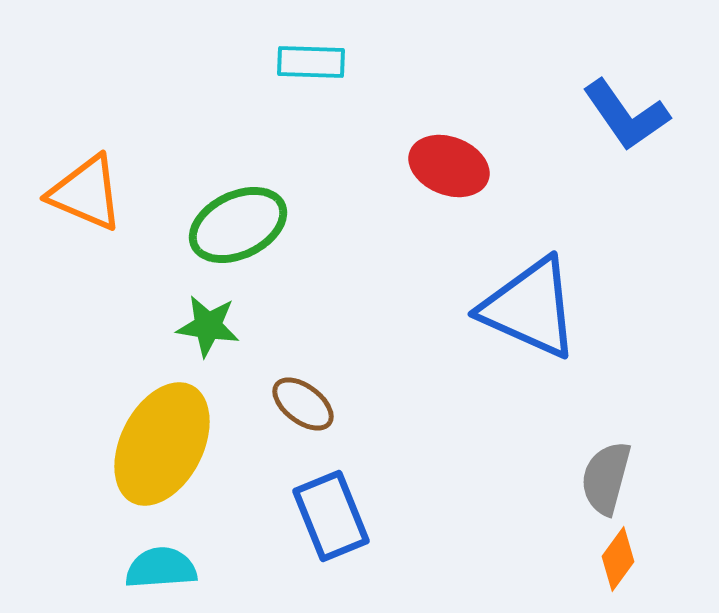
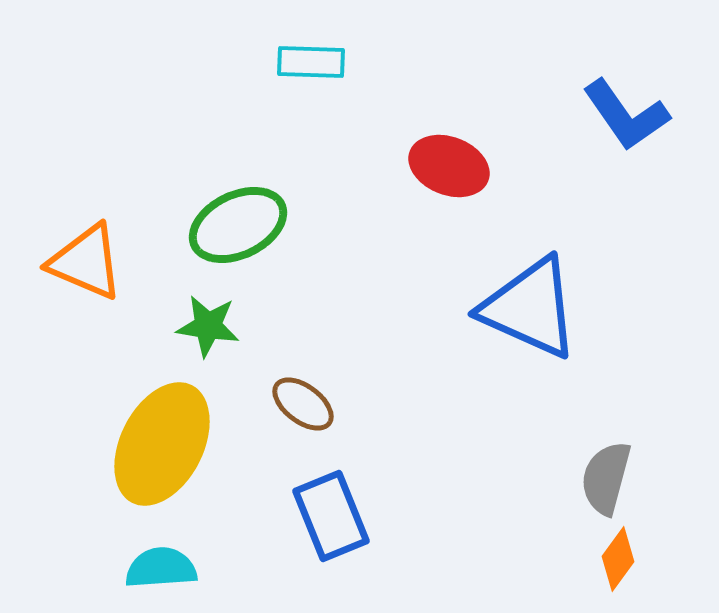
orange triangle: moved 69 px down
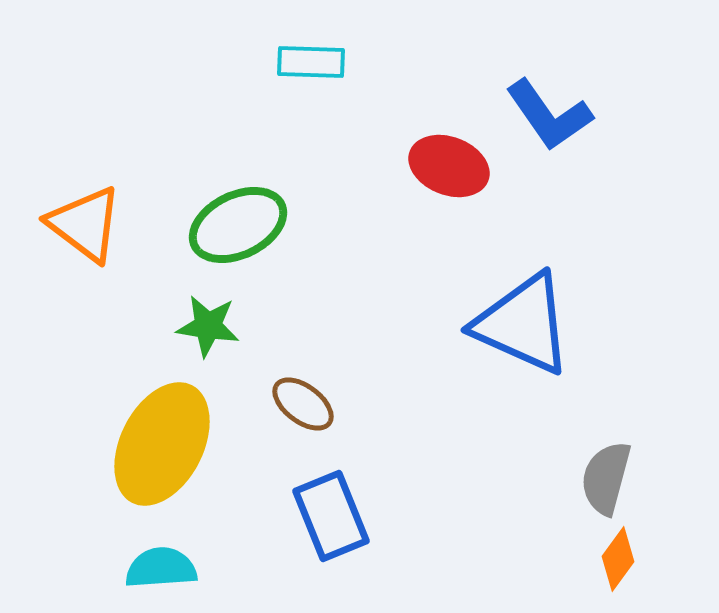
blue L-shape: moved 77 px left
orange triangle: moved 1 px left, 38 px up; rotated 14 degrees clockwise
blue triangle: moved 7 px left, 16 px down
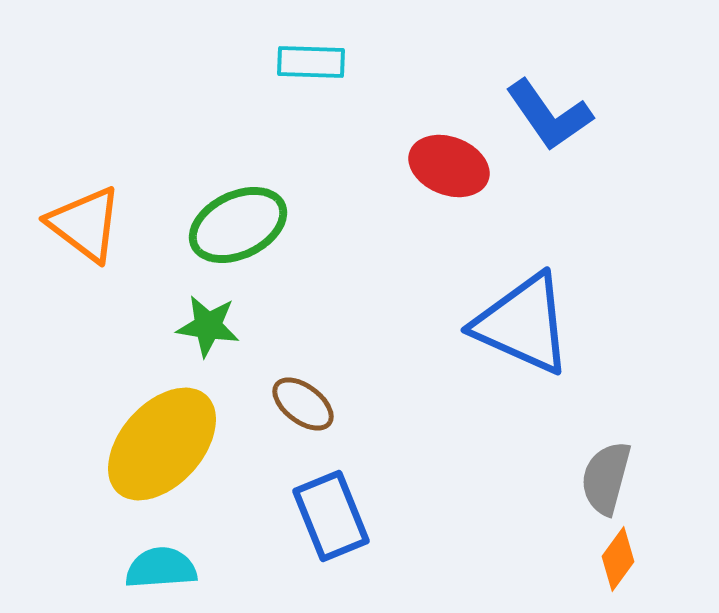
yellow ellipse: rotated 15 degrees clockwise
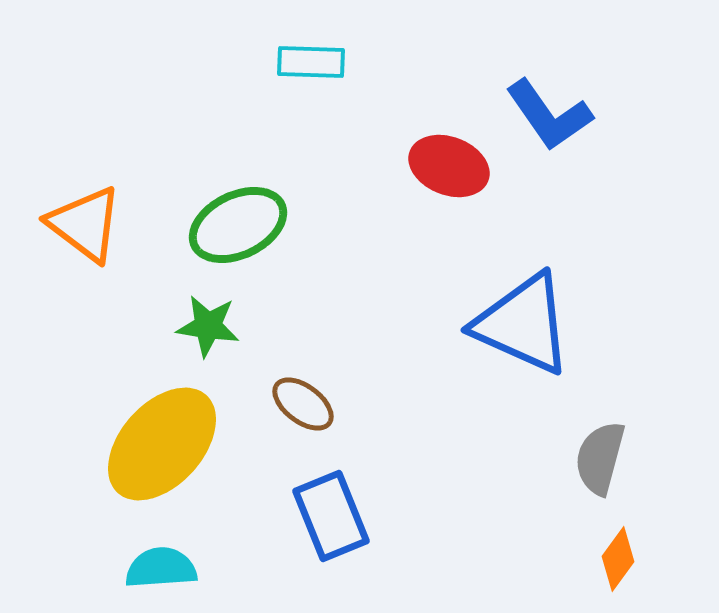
gray semicircle: moved 6 px left, 20 px up
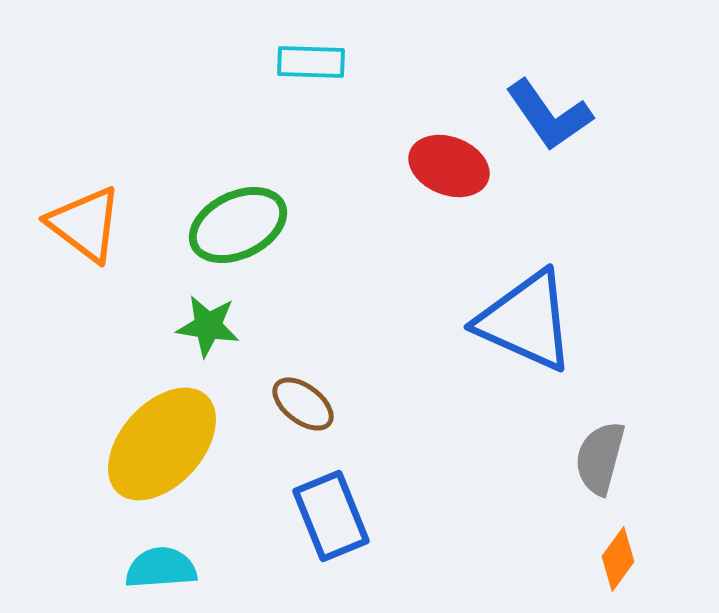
blue triangle: moved 3 px right, 3 px up
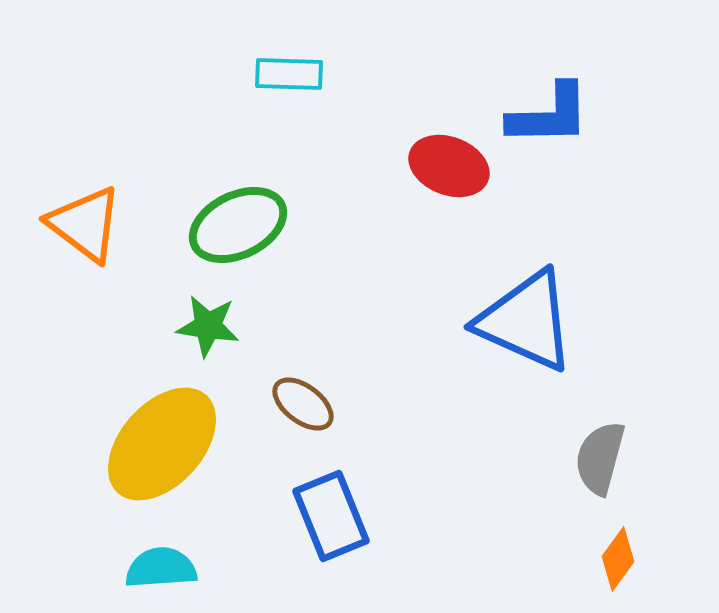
cyan rectangle: moved 22 px left, 12 px down
blue L-shape: rotated 56 degrees counterclockwise
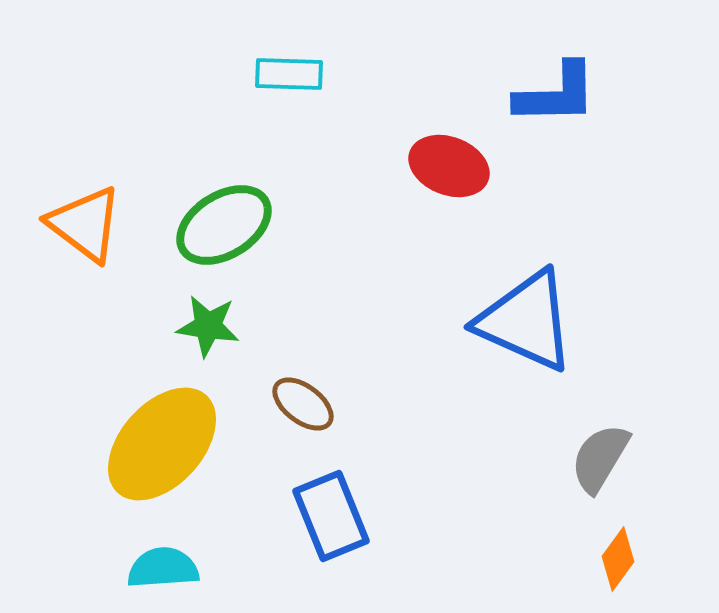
blue L-shape: moved 7 px right, 21 px up
green ellipse: moved 14 px left; rotated 6 degrees counterclockwise
gray semicircle: rotated 16 degrees clockwise
cyan semicircle: moved 2 px right
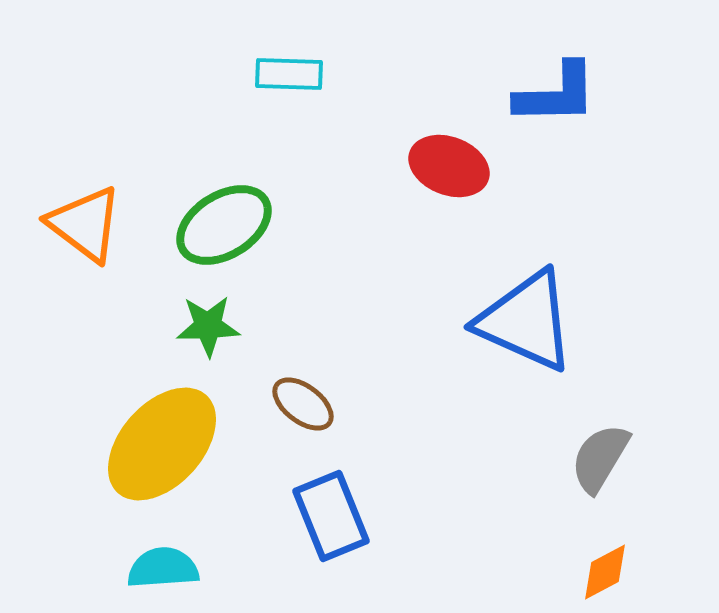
green star: rotated 10 degrees counterclockwise
orange diamond: moved 13 px left, 13 px down; rotated 26 degrees clockwise
